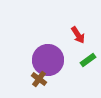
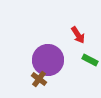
green rectangle: moved 2 px right; rotated 63 degrees clockwise
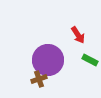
brown cross: rotated 35 degrees clockwise
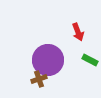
red arrow: moved 3 px up; rotated 12 degrees clockwise
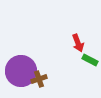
red arrow: moved 11 px down
purple circle: moved 27 px left, 11 px down
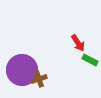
red arrow: rotated 12 degrees counterclockwise
purple circle: moved 1 px right, 1 px up
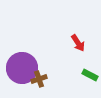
green rectangle: moved 15 px down
purple circle: moved 2 px up
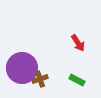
green rectangle: moved 13 px left, 5 px down
brown cross: moved 1 px right
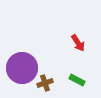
brown cross: moved 5 px right, 4 px down
